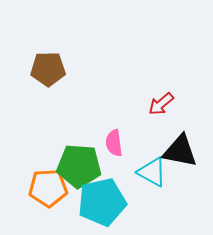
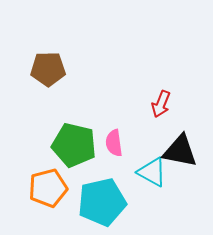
red arrow: rotated 28 degrees counterclockwise
green pentagon: moved 5 px left, 21 px up; rotated 9 degrees clockwise
orange pentagon: rotated 12 degrees counterclockwise
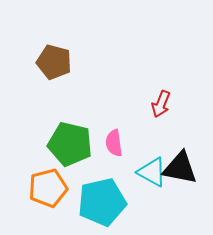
brown pentagon: moved 6 px right, 7 px up; rotated 16 degrees clockwise
green pentagon: moved 4 px left, 1 px up
black triangle: moved 17 px down
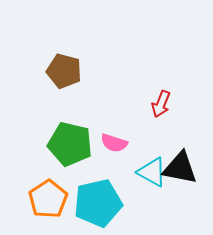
brown pentagon: moved 10 px right, 9 px down
pink semicircle: rotated 64 degrees counterclockwise
orange pentagon: moved 11 px down; rotated 18 degrees counterclockwise
cyan pentagon: moved 4 px left, 1 px down
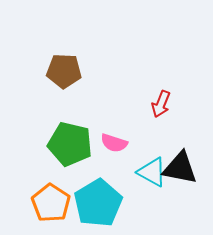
brown pentagon: rotated 12 degrees counterclockwise
orange pentagon: moved 3 px right, 4 px down; rotated 6 degrees counterclockwise
cyan pentagon: rotated 18 degrees counterclockwise
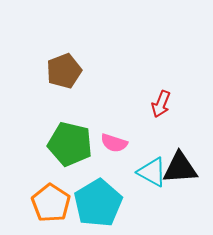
brown pentagon: rotated 24 degrees counterclockwise
black triangle: rotated 15 degrees counterclockwise
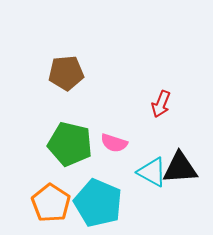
brown pentagon: moved 2 px right, 2 px down; rotated 16 degrees clockwise
cyan pentagon: rotated 18 degrees counterclockwise
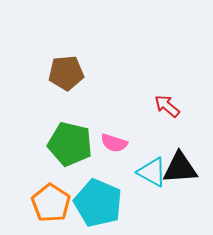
red arrow: moved 6 px right, 2 px down; rotated 108 degrees clockwise
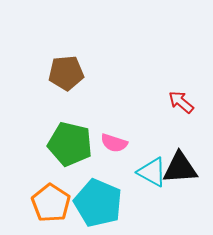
red arrow: moved 14 px right, 4 px up
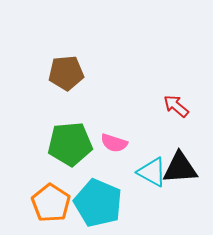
red arrow: moved 5 px left, 4 px down
green pentagon: rotated 18 degrees counterclockwise
